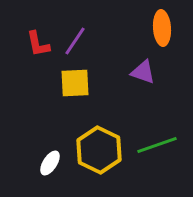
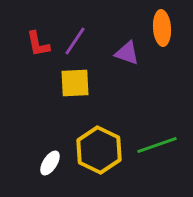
purple triangle: moved 16 px left, 19 px up
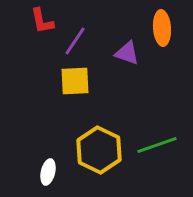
red L-shape: moved 4 px right, 23 px up
yellow square: moved 2 px up
white ellipse: moved 2 px left, 9 px down; rotated 20 degrees counterclockwise
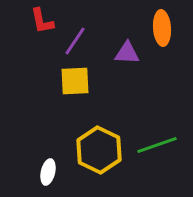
purple triangle: rotated 16 degrees counterclockwise
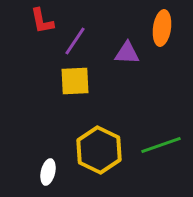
orange ellipse: rotated 12 degrees clockwise
green line: moved 4 px right
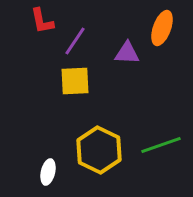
orange ellipse: rotated 12 degrees clockwise
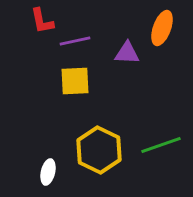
purple line: rotated 44 degrees clockwise
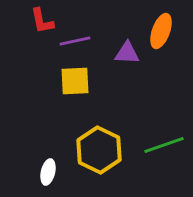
orange ellipse: moved 1 px left, 3 px down
green line: moved 3 px right
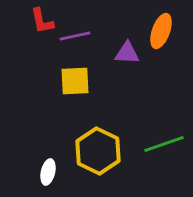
purple line: moved 5 px up
green line: moved 1 px up
yellow hexagon: moved 1 px left, 1 px down
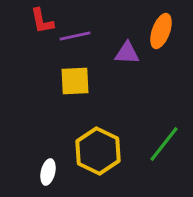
green line: rotated 33 degrees counterclockwise
